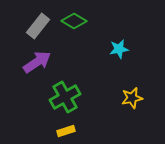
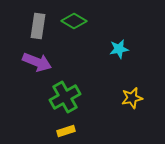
gray rectangle: rotated 30 degrees counterclockwise
purple arrow: rotated 56 degrees clockwise
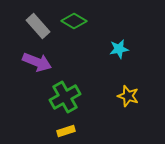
gray rectangle: rotated 50 degrees counterclockwise
yellow star: moved 4 px left, 2 px up; rotated 30 degrees clockwise
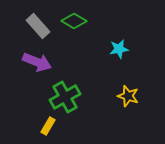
yellow rectangle: moved 18 px left, 5 px up; rotated 42 degrees counterclockwise
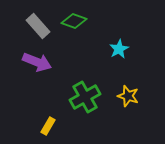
green diamond: rotated 10 degrees counterclockwise
cyan star: rotated 18 degrees counterclockwise
green cross: moved 20 px right
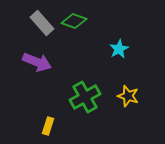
gray rectangle: moved 4 px right, 3 px up
yellow rectangle: rotated 12 degrees counterclockwise
